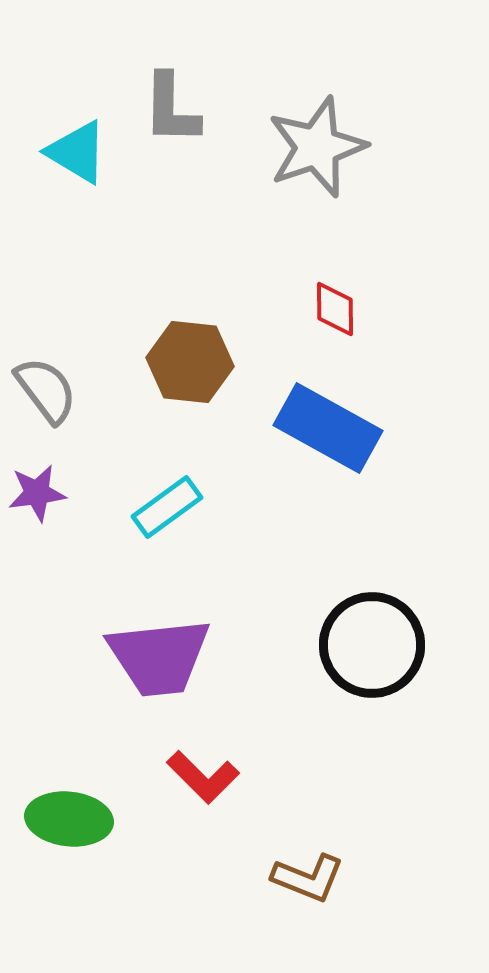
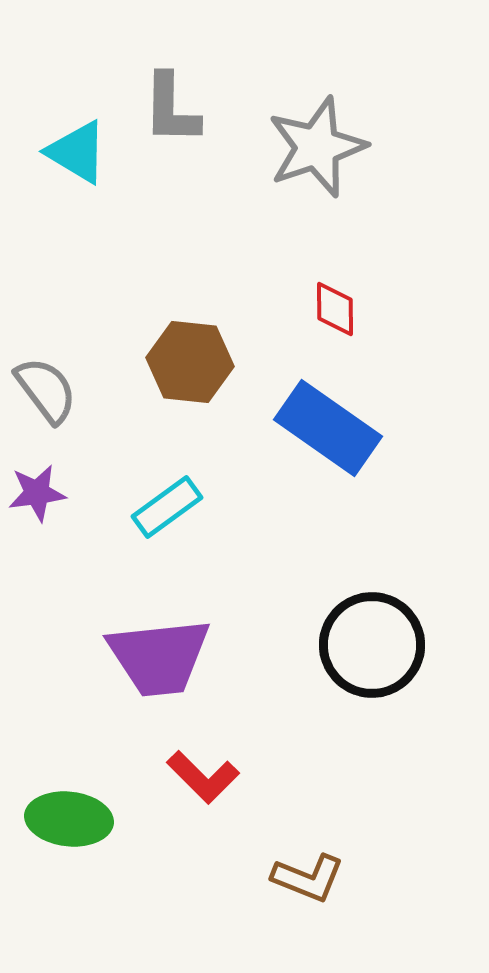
blue rectangle: rotated 6 degrees clockwise
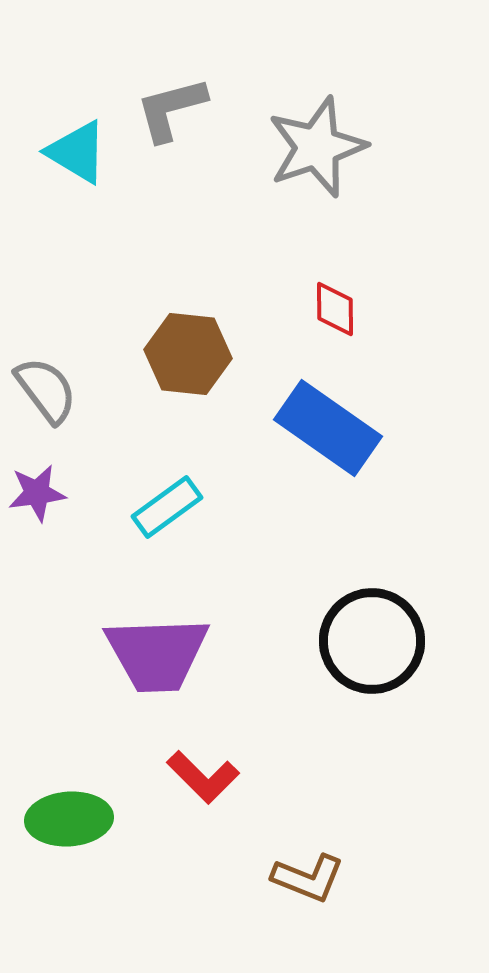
gray L-shape: rotated 74 degrees clockwise
brown hexagon: moved 2 px left, 8 px up
black circle: moved 4 px up
purple trapezoid: moved 2 px left, 3 px up; rotated 4 degrees clockwise
green ellipse: rotated 10 degrees counterclockwise
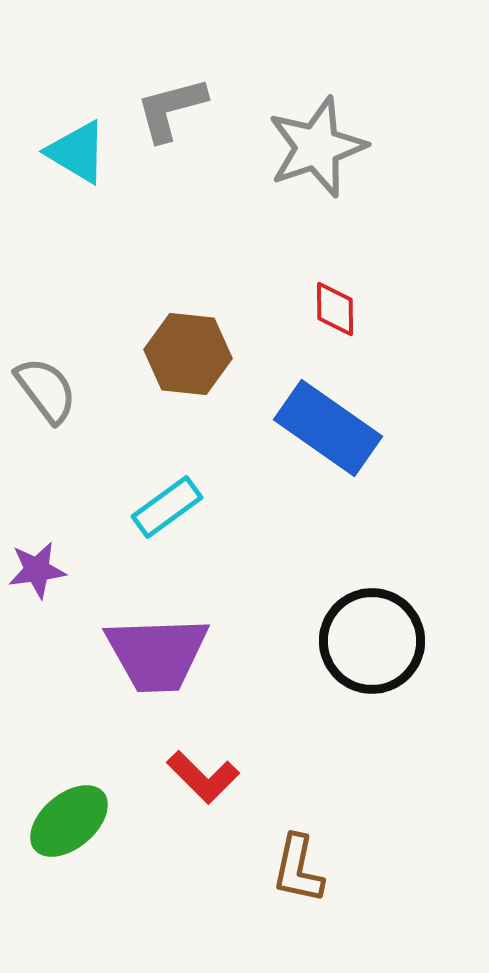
purple star: moved 77 px down
green ellipse: moved 2 px down; rotated 36 degrees counterclockwise
brown L-shape: moved 10 px left, 9 px up; rotated 80 degrees clockwise
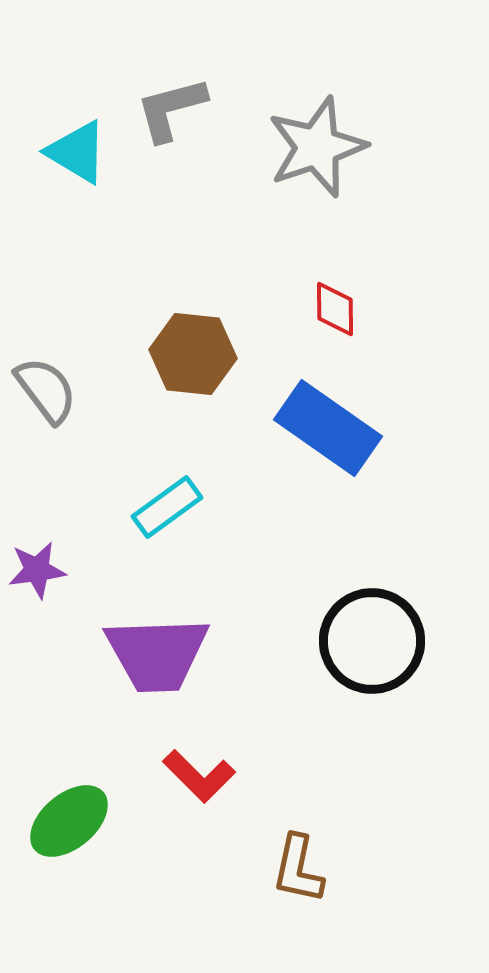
brown hexagon: moved 5 px right
red L-shape: moved 4 px left, 1 px up
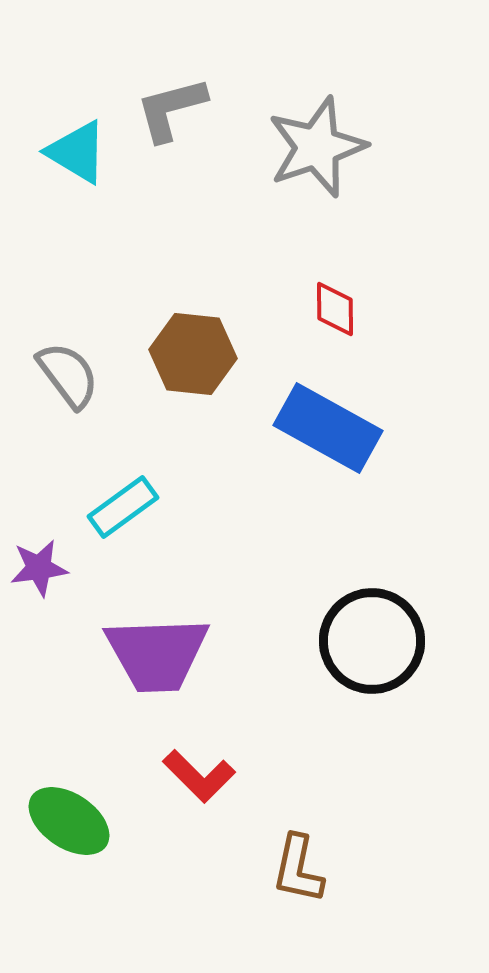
gray semicircle: moved 22 px right, 15 px up
blue rectangle: rotated 6 degrees counterclockwise
cyan rectangle: moved 44 px left
purple star: moved 2 px right, 2 px up
green ellipse: rotated 74 degrees clockwise
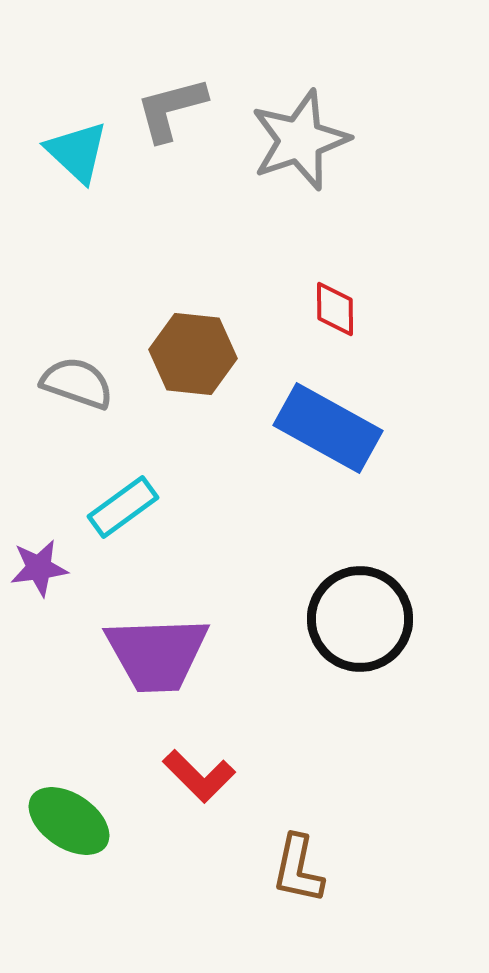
gray star: moved 17 px left, 7 px up
cyan triangle: rotated 12 degrees clockwise
gray semicircle: moved 9 px right, 8 px down; rotated 34 degrees counterclockwise
black circle: moved 12 px left, 22 px up
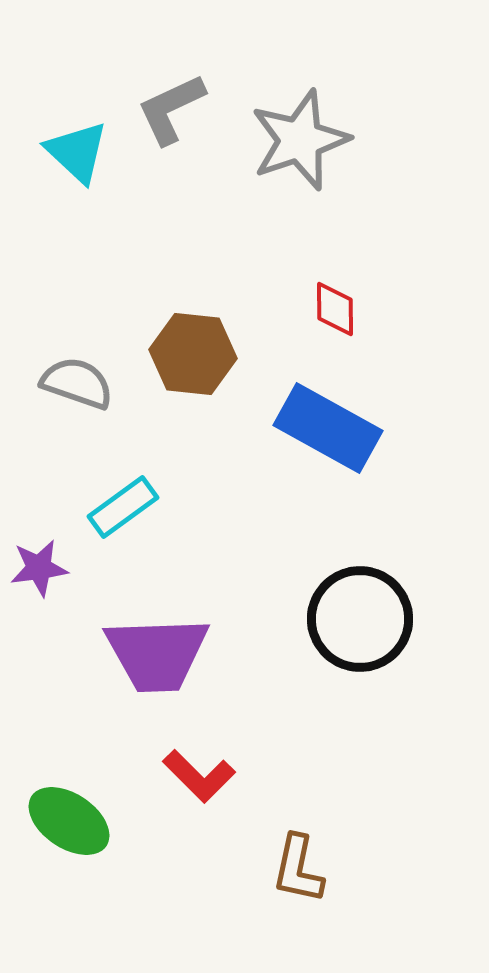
gray L-shape: rotated 10 degrees counterclockwise
